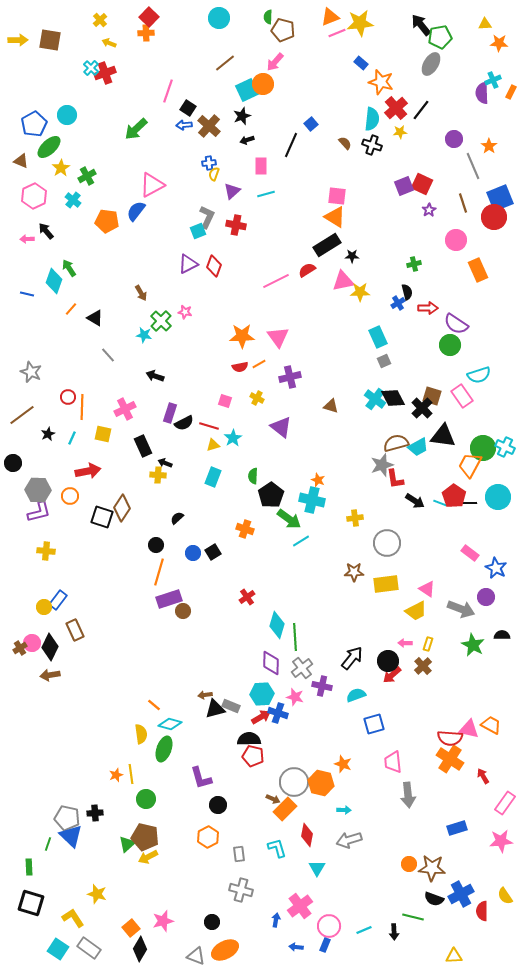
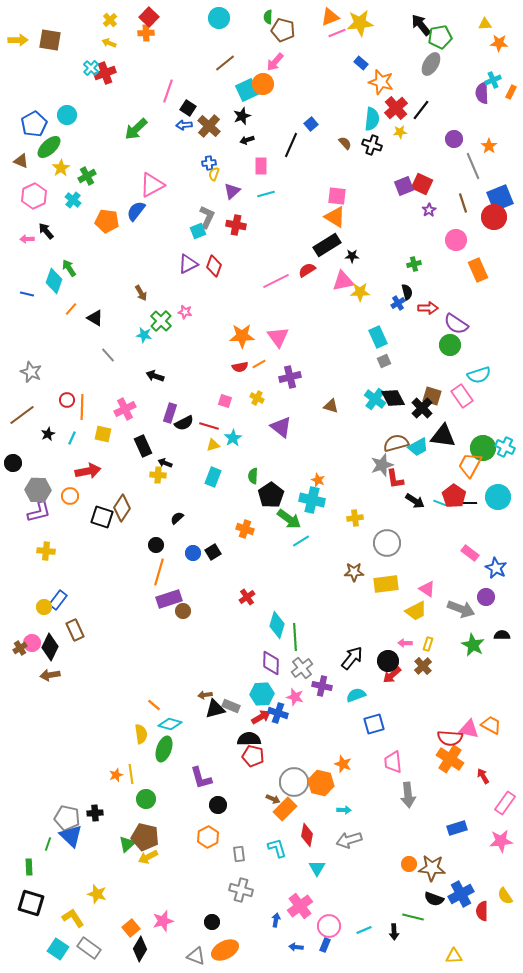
yellow cross at (100, 20): moved 10 px right
red circle at (68, 397): moved 1 px left, 3 px down
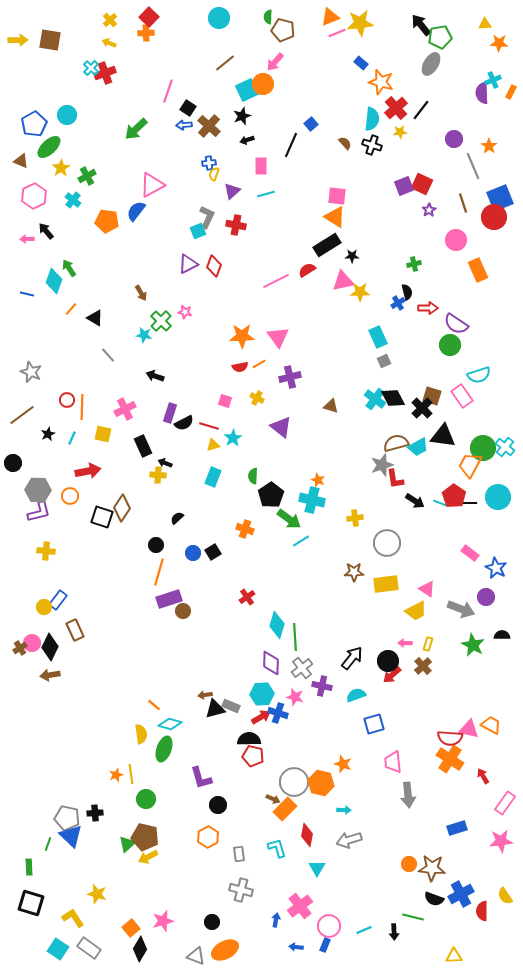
cyan cross at (505, 447): rotated 12 degrees clockwise
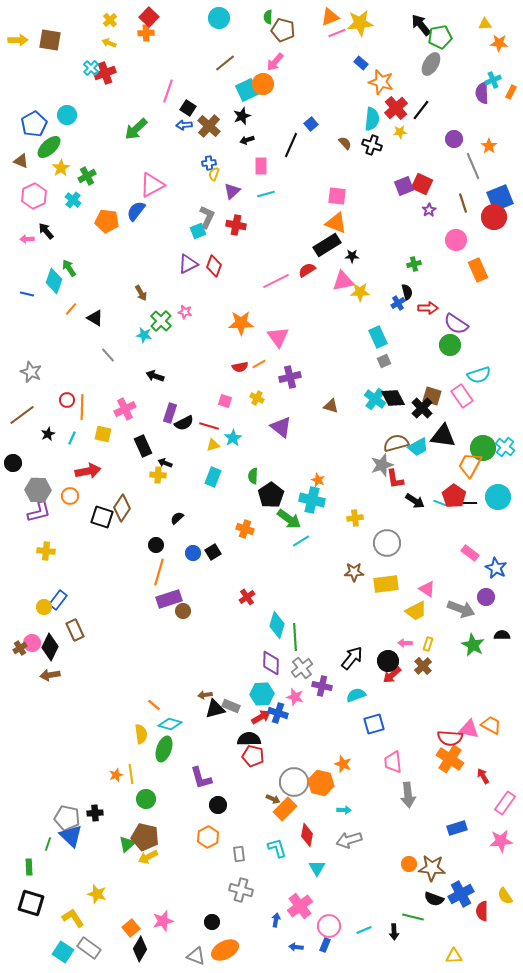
orange triangle at (335, 217): moved 1 px right, 6 px down; rotated 10 degrees counterclockwise
orange star at (242, 336): moved 1 px left, 13 px up
cyan square at (58, 949): moved 5 px right, 3 px down
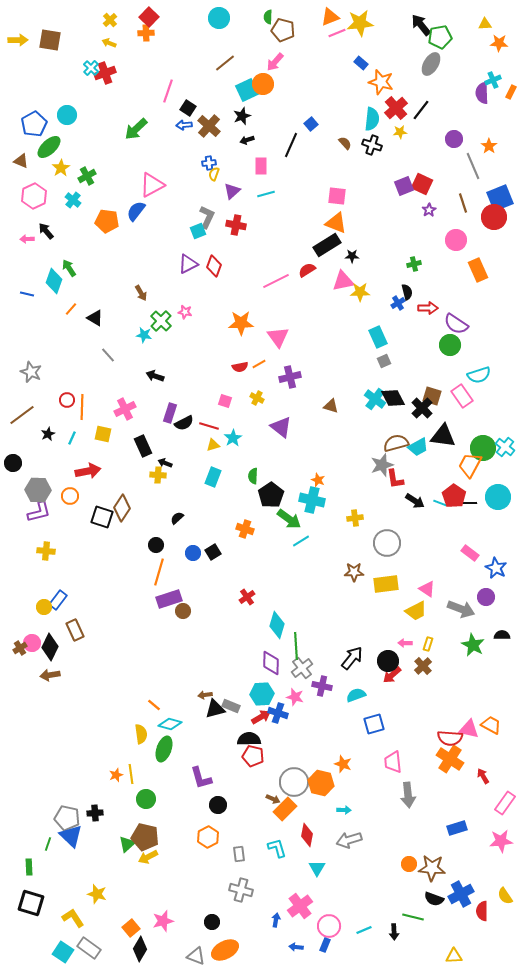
green line at (295, 637): moved 1 px right, 9 px down
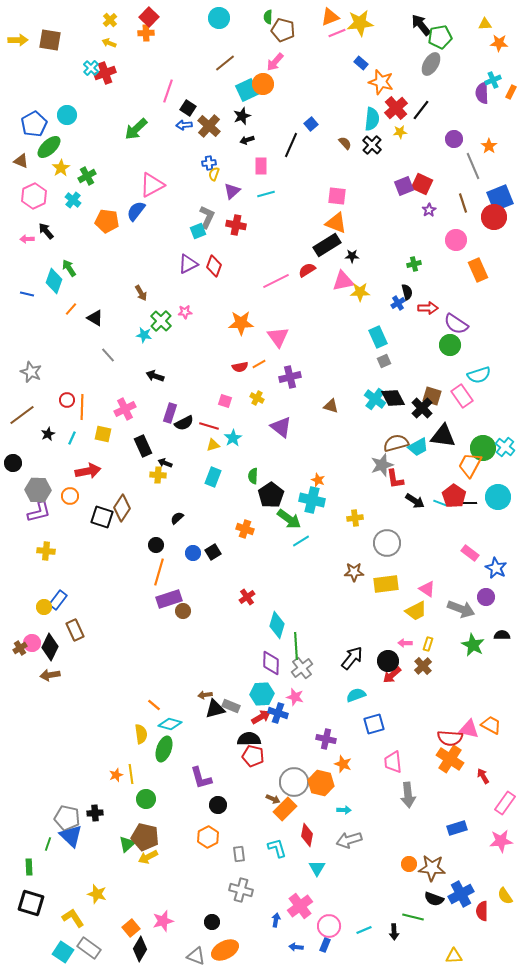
black cross at (372, 145): rotated 24 degrees clockwise
pink star at (185, 312): rotated 16 degrees counterclockwise
purple cross at (322, 686): moved 4 px right, 53 px down
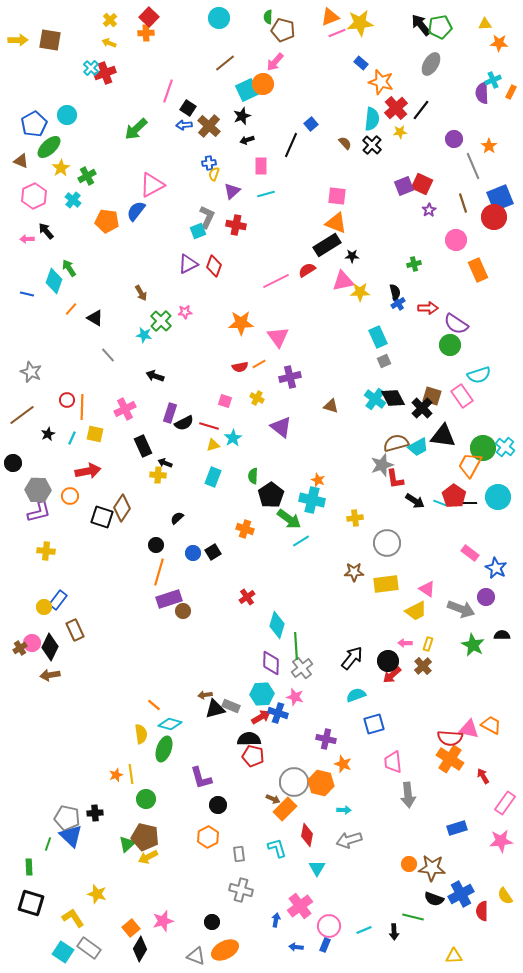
green pentagon at (440, 37): moved 10 px up
black semicircle at (407, 292): moved 12 px left
yellow square at (103, 434): moved 8 px left
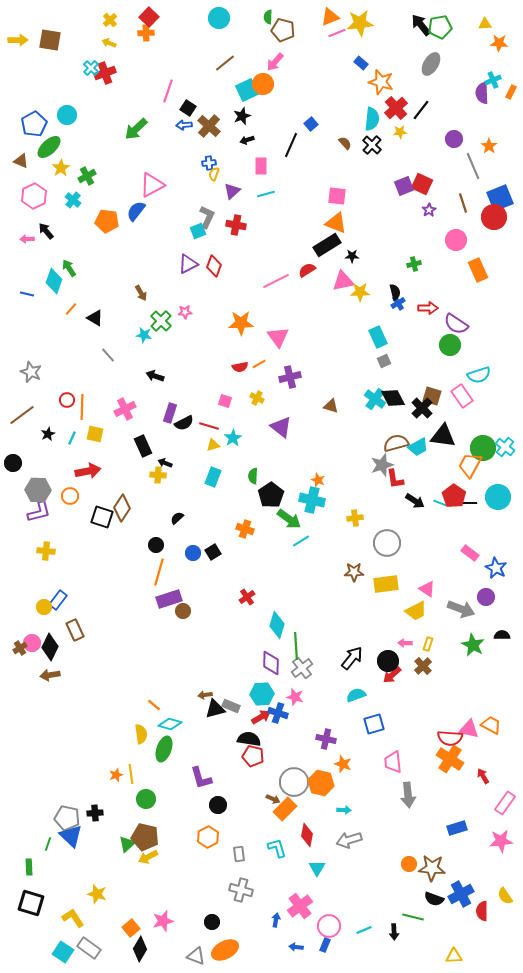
black semicircle at (249, 739): rotated 10 degrees clockwise
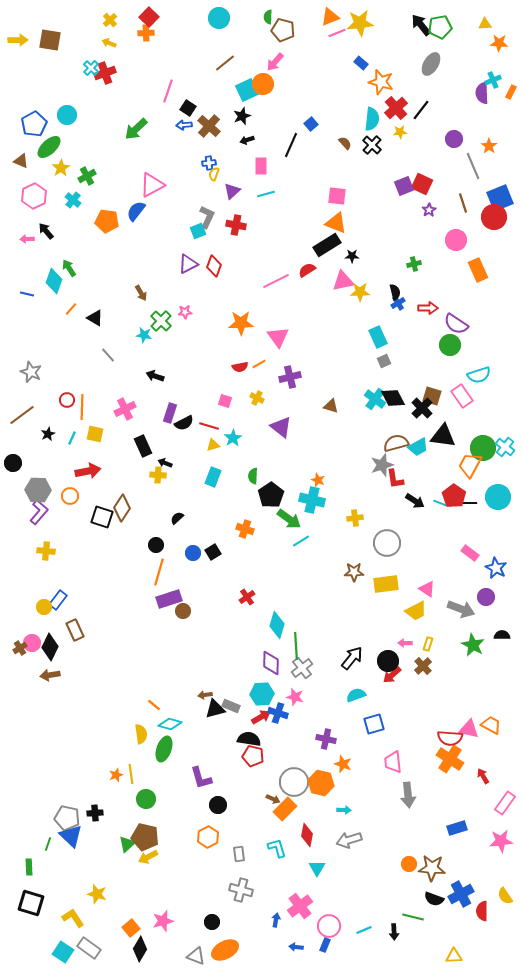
purple L-shape at (39, 512): rotated 35 degrees counterclockwise
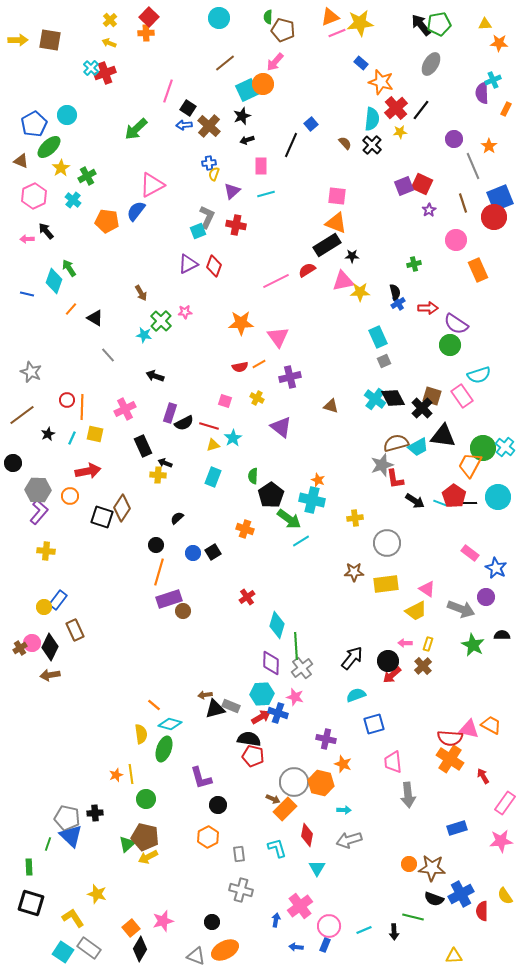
green pentagon at (440, 27): moved 1 px left, 3 px up
orange rectangle at (511, 92): moved 5 px left, 17 px down
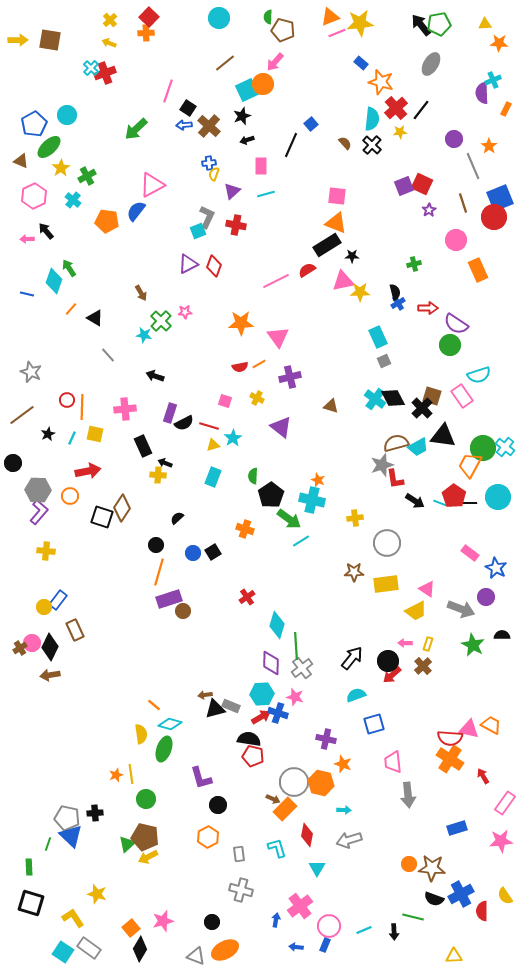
pink cross at (125, 409): rotated 20 degrees clockwise
